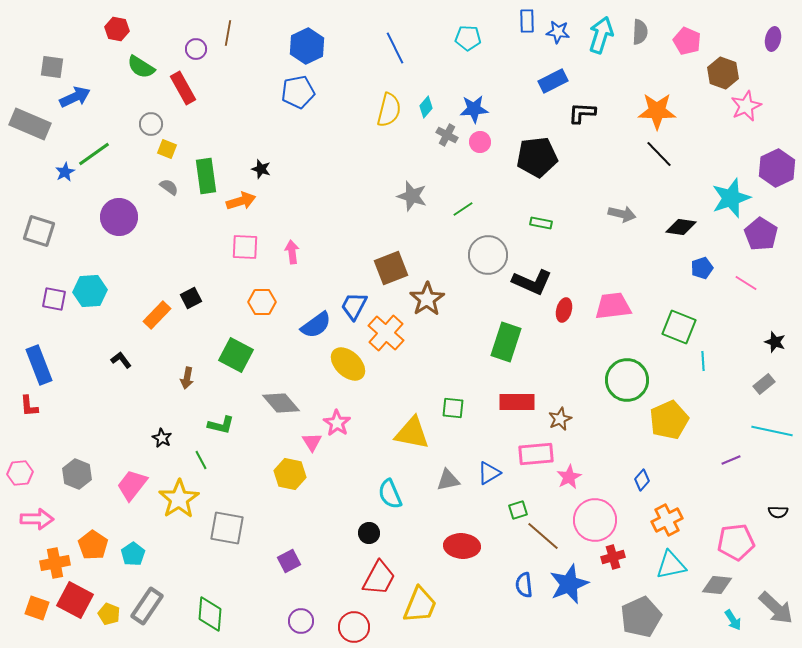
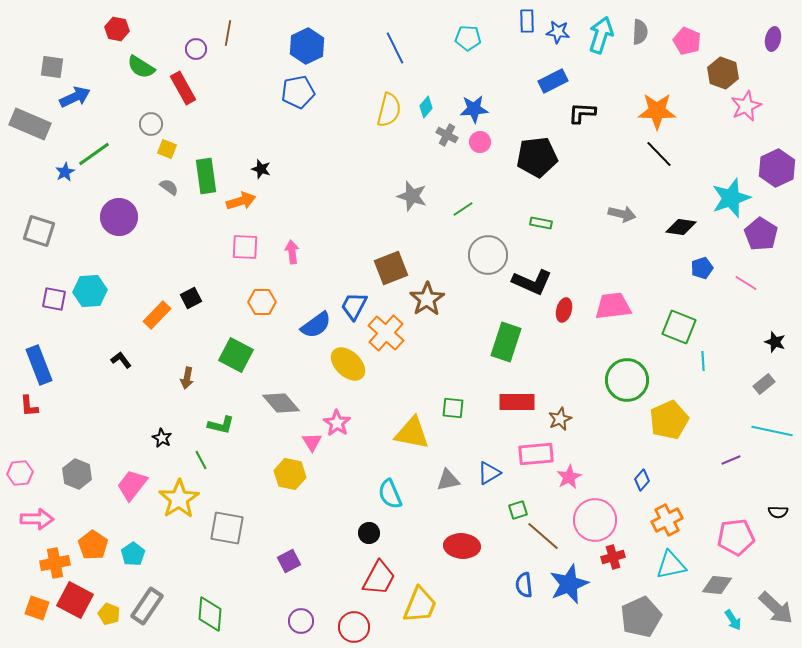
pink pentagon at (736, 542): moved 5 px up
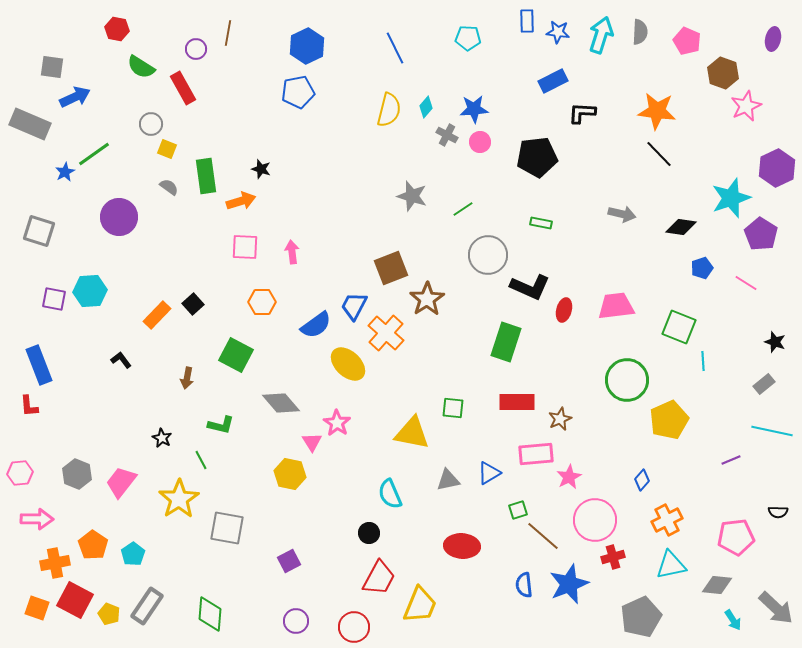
orange star at (657, 111): rotated 6 degrees clockwise
black L-shape at (532, 282): moved 2 px left, 5 px down
black square at (191, 298): moved 2 px right, 6 px down; rotated 15 degrees counterclockwise
pink trapezoid at (613, 306): moved 3 px right
pink trapezoid at (132, 485): moved 11 px left, 3 px up
purple circle at (301, 621): moved 5 px left
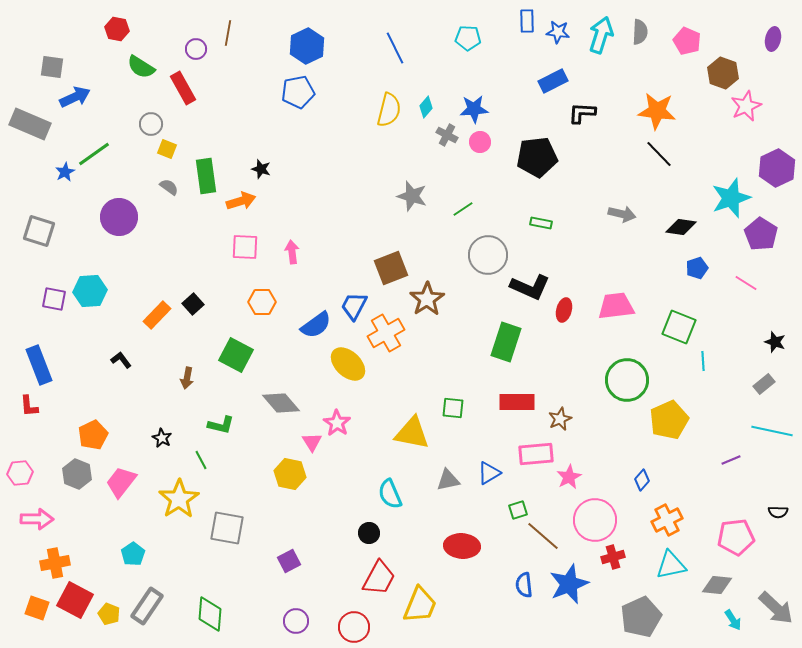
blue pentagon at (702, 268): moved 5 px left
orange cross at (386, 333): rotated 18 degrees clockwise
orange pentagon at (93, 545): moved 110 px up; rotated 12 degrees clockwise
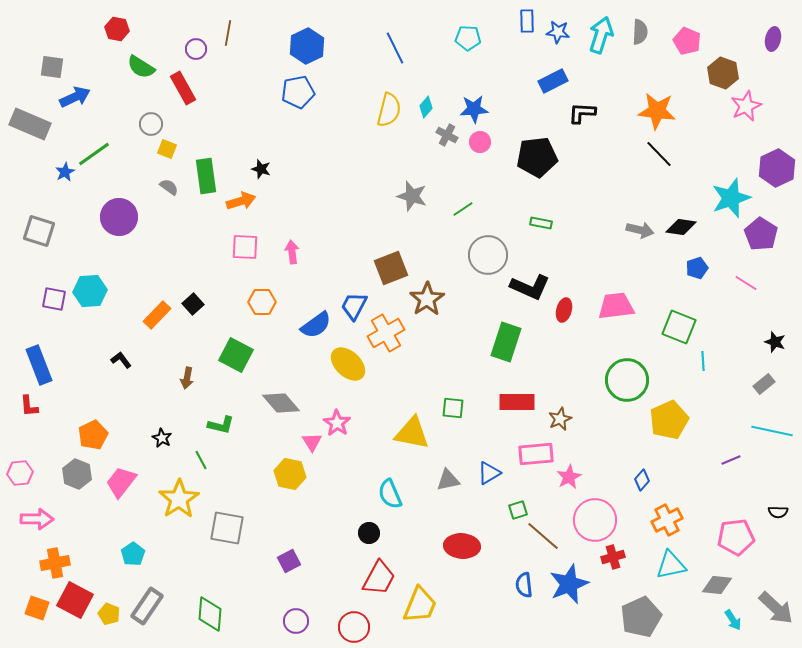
gray arrow at (622, 214): moved 18 px right, 16 px down
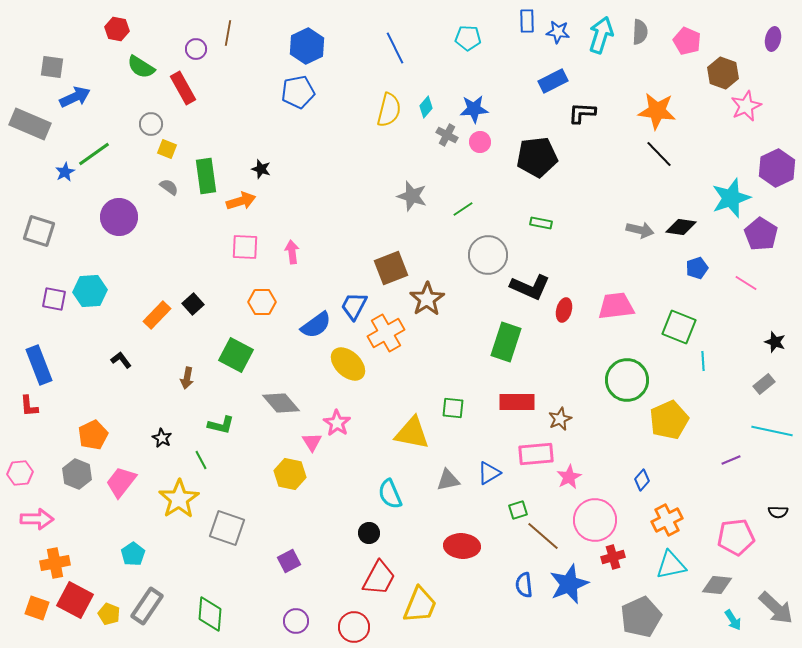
gray square at (227, 528): rotated 9 degrees clockwise
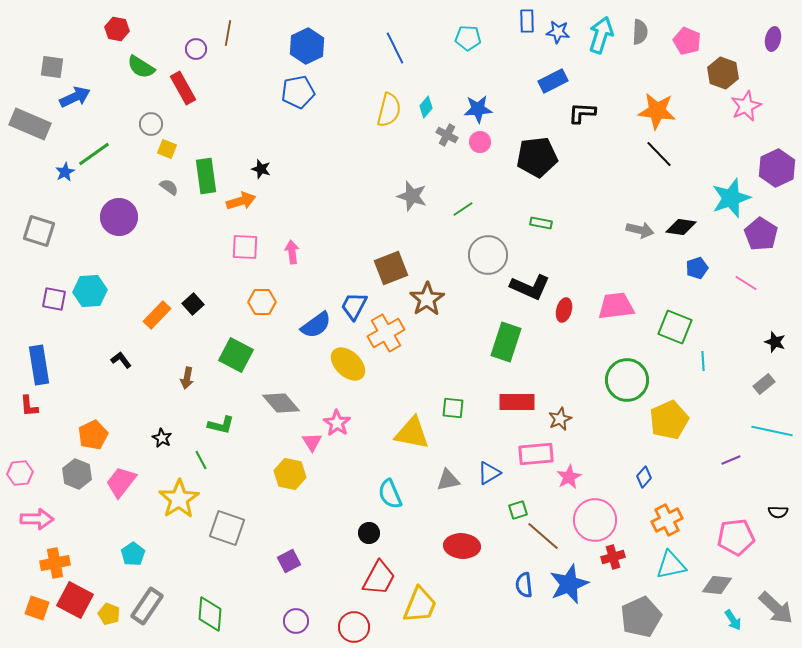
blue star at (474, 109): moved 4 px right
green square at (679, 327): moved 4 px left
blue rectangle at (39, 365): rotated 12 degrees clockwise
blue diamond at (642, 480): moved 2 px right, 3 px up
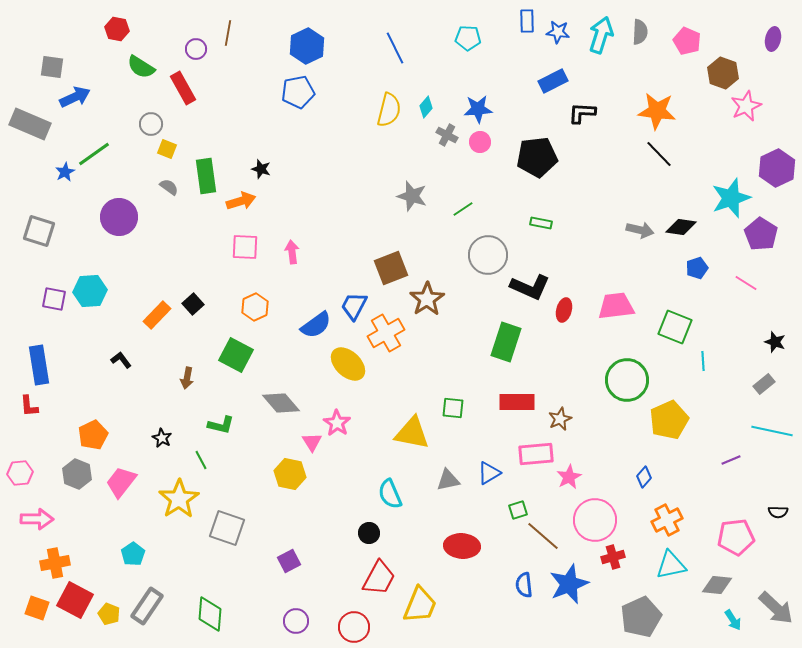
orange hexagon at (262, 302): moved 7 px left, 5 px down; rotated 24 degrees counterclockwise
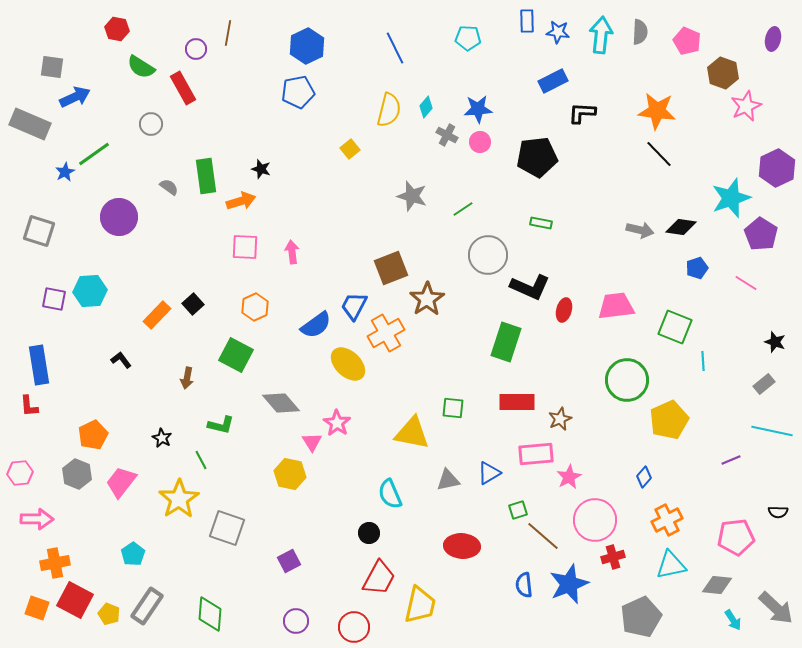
cyan arrow at (601, 35): rotated 12 degrees counterclockwise
yellow square at (167, 149): moved 183 px right; rotated 30 degrees clockwise
yellow trapezoid at (420, 605): rotated 9 degrees counterclockwise
